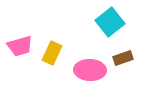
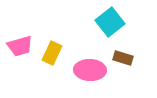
brown rectangle: rotated 36 degrees clockwise
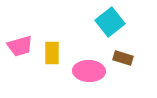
yellow rectangle: rotated 25 degrees counterclockwise
pink ellipse: moved 1 px left, 1 px down
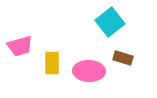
yellow rectangle: moved 10 px down
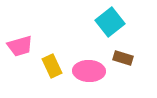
yellow rectangle: moved 3 px down; rotated 25 degrees counterclockwise
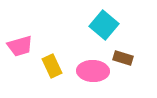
cyan square: moved 6 px left, 3 px down; rotated 12 degrees counterclockwise
pink ellipse: moved 4 px right
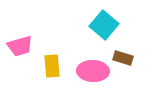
yellow rectangle: rotated 20 degrees clockwise
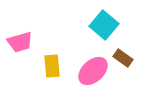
pink trapezoid: moved 4 px up
brown rectangle: rotated 18 degrees clockwise
pink ellipse: rotated 44 degrees counterclockwise
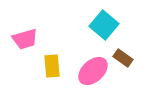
pink trapezoid: moved 5 px right, 3 px up
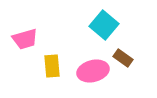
pink ellipse: rotated 28 degrees clockwise
